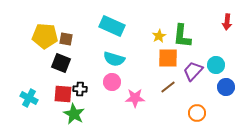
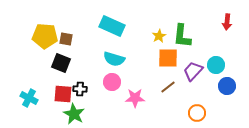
blue circle: moved 1 px right, 1 px up
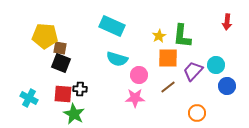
brown square: moved 6 px left, 9 px down
cyan semicircle: moved 3 px right
pink circle: moved 27 px right, 7 px up
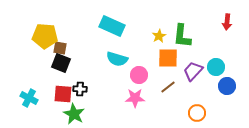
cyan circle: moved 2 px down
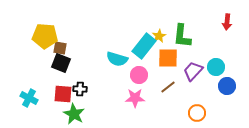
cyan rectangle: moved 32 px right, 20 px down; rotated 75 degrees counterclockwise
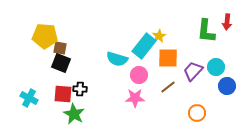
green L-shape: moved 24 px right, 5 px up
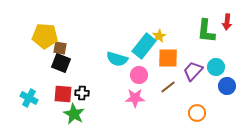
black cross: moved 2 px right, 4 px down
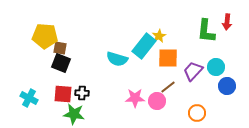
pink circle: moved 18 px right, 26 px down
green star: rotated 20 degrees counterclockwise
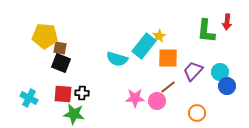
cyan circle: moved 4 px right, 5 px down
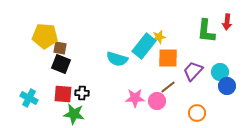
yellow star: moved 1 px down; rotated 16 degrees clockwise
black square: moved 1 px down
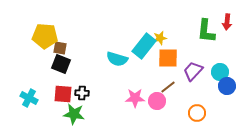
yellow star: moved 1 px right, 1 px down
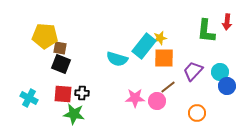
orange square: moved 4 px left
